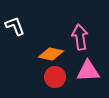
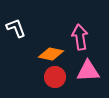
white L-shape: moved 1 px right, 2 px down
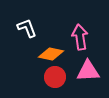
white L-shape: moved 11 px right
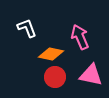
pink arrow: rotated 15 degrees counterclockwise
pink triangle: moved 3 px right, 4 px down; rotated 15 degrees clockwise
